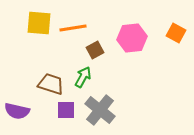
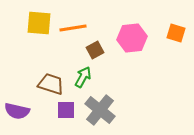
orange square: rotated 12 degrees counterclockwise
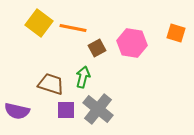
yellow square: rotated 32 degrees clockwise
orange line: rotated 20 degrees clockwise
pink hexagon: moved 5 px down; rotated 16 degrees clockwise
brown square: moved 2 px right, 2 px up
green arrow: rotated 15 degrees counterclockwise
gray cross: moved 2 px left, 1 px up
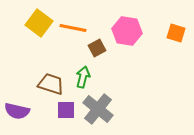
pink hexagon: moved 5 px left, 12 px up
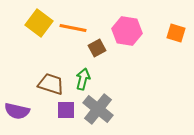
green arrow: moved 2 px down
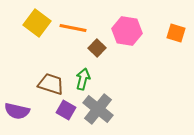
yellow square: moved 2 px left
brown square: rotated 18 degrees counterclockwise
purple square: rotated 30 degrees clockwise
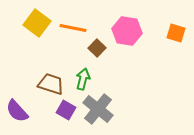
purple semicircle: rotated 35 degrees clockwise
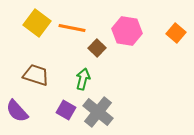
orange line: moved 1 px left
orange square: rotated 24 degrees clockwise
brown trapezoid: moved 15 px left, 9 px up
gray cross: moved 3 px down
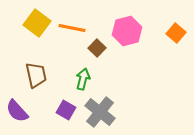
pink hexagon: rotated 24 degrees counterclockwise
brown trapezoid: rotated 60 degrees clockwise
gray cross: moved 2 px right
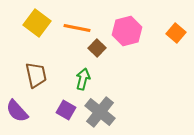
orange line: moved 5 px right
